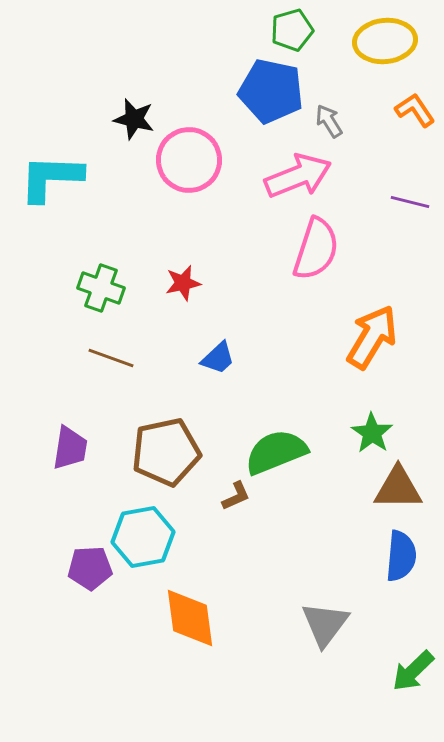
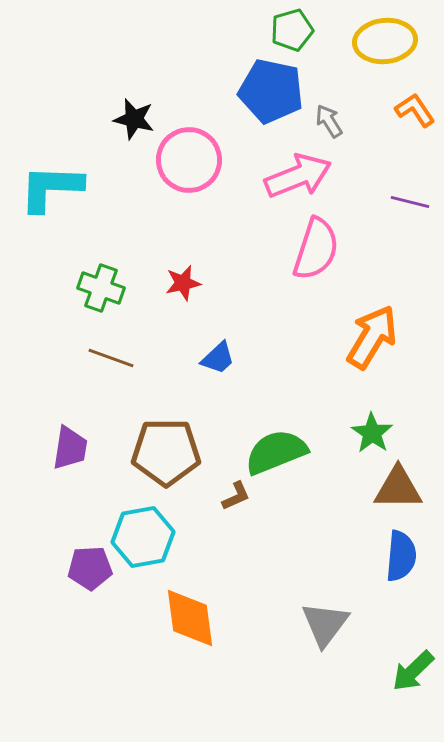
cyan L-shape: moved 10 px down
brown pentagon: rotated 12 degrees clockwise
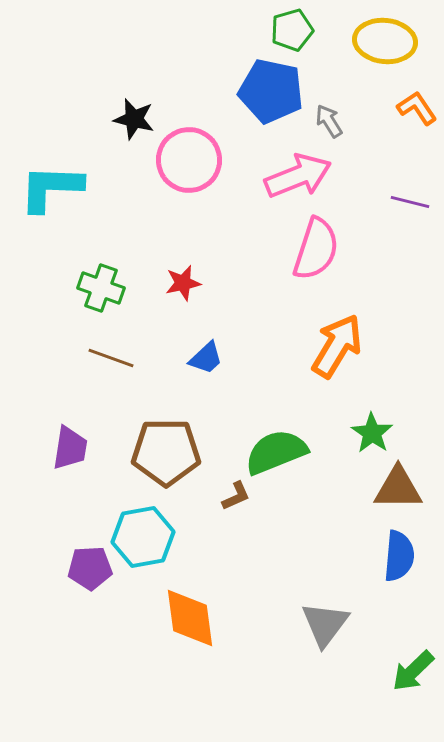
yellow ellipse: rotated 12 degrees clockwise
orange L-shape: moved 2 px right, 2 px up
orange arrow: moved 35 px left, 9 px down
blue trapezoid: moved 12 px left
blue semicircle: moved 2 px left
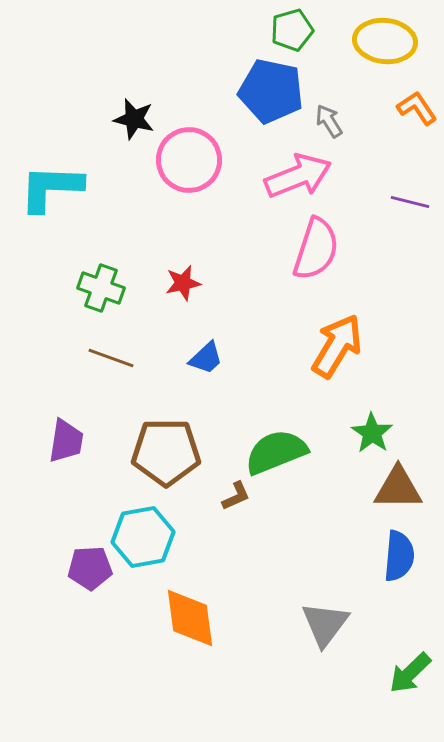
purple trapezoid: moved 4 px left, 7 px up
green arrow: moved 3 px left, 2 px down
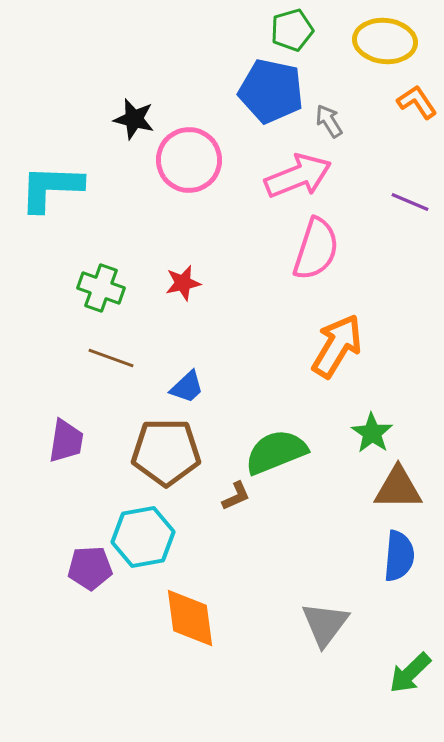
orange L-shape: moved 6 px up
purple line: rotated 9 degrees clockwise
blue trapezoid: moved 19 px left, 29 px down
